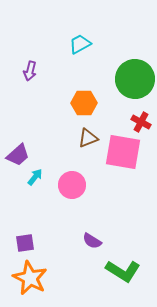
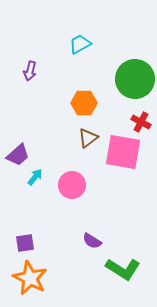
brown triangle: rotated 15 degrees counterclockwise
green L-shape: moved 2 px up
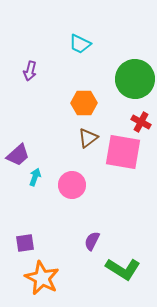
cyan trapezoid: rotated 125 degrees counterclockwise
cyan arrow: rotated 18 degrees counterclockwise
purple semicircle: rotated 84 degrees clockwise
orange star: moved 12 px right
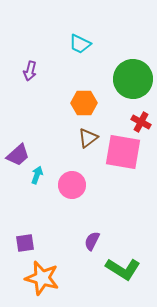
green circle: moved 2 px left
cyan arrow: moved 2 px right, 2 px up
orange star: rotated 12 degrees counterclockwise
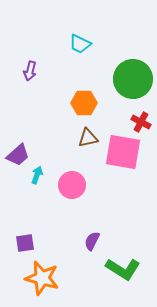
brown triangle: rotated 25 degrees clockwise
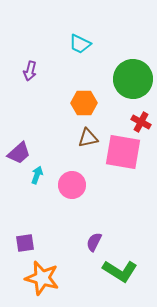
purple trapezoid: moved 1 px right, 2 px up
purple semicircle: moved 2 px right, 1 px down
green L-shape: moved 3 px left, 2 px down
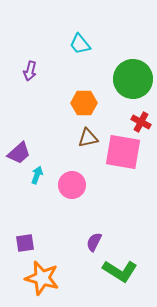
cyan trapezoid: rotated 25 degrees clockwise
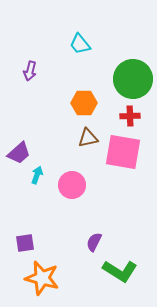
red cross: moved 11 px left, 6 px up; rotated 30 degrees counterclockwise
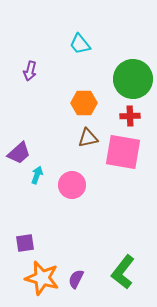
purple semicircle: moved 18 px left, 37 px down
green L-shape: moved 3 px right, 1 px down; rotated 96 degrees clockwise
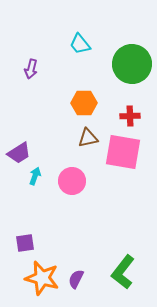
purple arrow: moved 1 px right, 2 px up
green circle: moved 1 px left, 15 px up
purple trapezoid: rotated 10 degrees clockwise
cyan arrow: moved 2 px left, 1 px down
pink circle: moved 4 px up
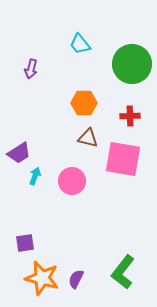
brown triangle: rotated 25 degrees clockwise
pink square: moved 7 px down
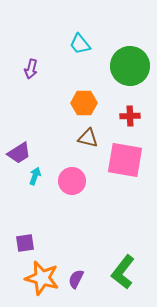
green circle: moved 2 px left, 2 px down
pink square: moved 2 px right, 1 px down
